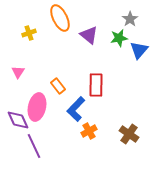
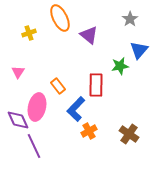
green star: moved 1 px right, 28 px down
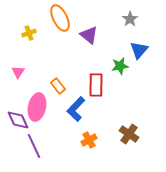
orange cross: moved 9 px down
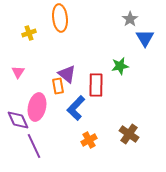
orange ellipse: rotated 20 degrees clockwise
purple triangle: moved 22 px left, 39 px down
blue triangle: moved 6 px right, 12 px up; rotated 12 degrees counterclockwise
orange rectangle: rotated 28 degrees clockwise
blue L-shape: moved 1 px up
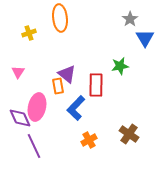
purple diamond: moved 2 px right, 2 px up
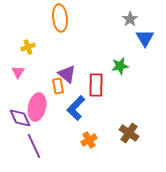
yellow cross: moved 1 px left, 14 px down
brown cross: moved 1 px up
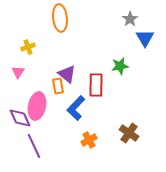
pink ellipse: moved 1 px up
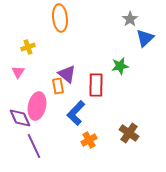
blue triangle: rotated 18 degrees clockwise
blue L-shape: moved 5 px down
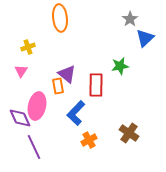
pink triangle: moved 3 px right, 1 px up
purple line: moved 1 px down
